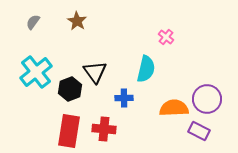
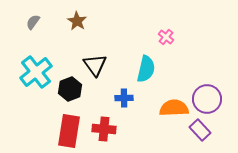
black triangle: moved 7 px up
purple rectangle: moved 1 px right, 1 px up; rotated 20 degrees clockwise
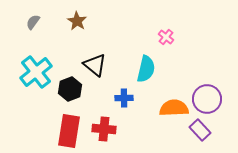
black triangle: rotated 15 degrees counterclockwise
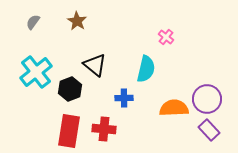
purple rectangle: moved 9 px right
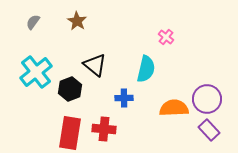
red rectangle: moved 1 px right, 2 px down
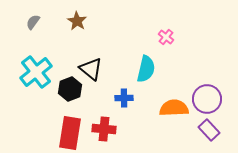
black triangle: moved 4 px left, 4 px down
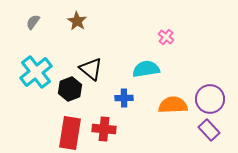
cyan semicircle: rotated 112 degrees counterclockwise
purple circle: moved 3 px right
orange semicircle: moved 1 px left, 3 px up
